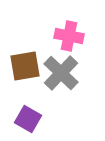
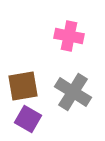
brown square: moved 2 px left, 20 px down
gray cross: moved 12 px right, 19 px down; rotated 12 degrees counterclockwise
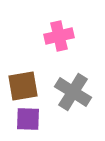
pink cross: moved 10 px left; rotated 24 degrees counterclockwise
purple square: rotated 28 degrees counterclockwise
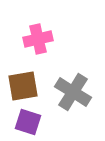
pink cross: moved 21 px left, 3 px down
purple square: moved 3 px down; rotated 16 degrees clockwise
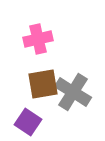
brown square: moved 20 px right, 2 px up
purple square: rotated 16 degrees clockwise
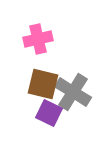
brown square: rotated 24 degrees clockwise
purple square: moved 21 px right, 9 px up; rotated 8 degrees counterclockwise
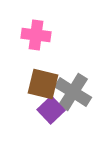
pink cross: moved 2 px left, 4 px up; rotated 20 degrees clockwise
purple square: moved 2 px right, 3 px up; rotated 20 degrees clockwise
